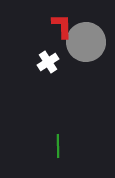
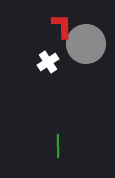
gray circle: moved 2 px down
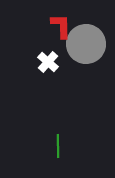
red L-shape: moved 1 px left
white cross: rotated 15 degrees counterclockwise
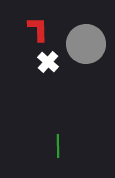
red L-shape: moved 23 px left, 3 px down
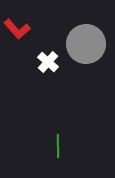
red L-shape: moved 21 px left; rotated 140 degrees clockwise
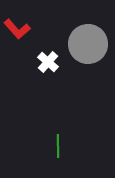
gray circle: moved 2 px right
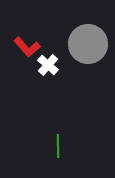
red L-shape: moved 10 px right, 18 px down
white cross: moved 3 px down
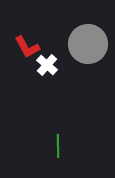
red L-shape: rotated 12 degrees clockwise
white cross: moved 1 px left
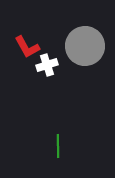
gray circle: moved 3 px left, 2 px down
white cross: rotated 30 degrees clockwise
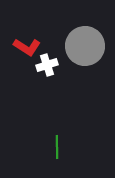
red L-shape: rotated 28 degrees counterclockwise
green line: moved 1 px left, 1 px down
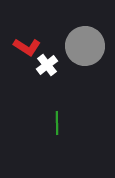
white cross: rotated 20 degrees counterclockwise
green line: moved 24 px up
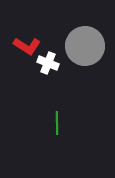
red L-shape: moved 1 px up
white cross: moved 1 px right, 2 px up; rotated 30 degrees counterclockwise
